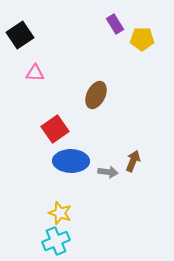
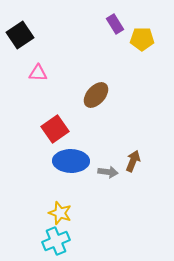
pink triangle: moved 3 px right
brown ellipse: rotated 16 degrees clockwise
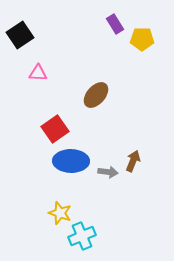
cyan cross: moved 26 px right, 5 px up
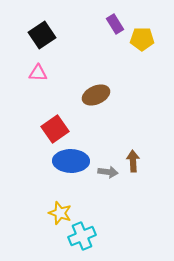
black square: moved 22 px right
brown ellipse: rotated 24 degrees clockwise
brown arrow: rotated 25 degrees counterclockwise
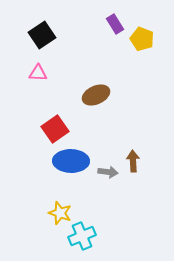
yellow pentagon: rotated 20 degrees clockwise
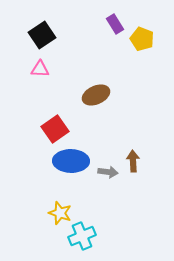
pink triangle: moved 2 px right, 4 px up
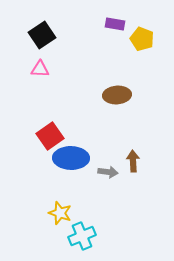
purple rectangle: rotated 48 degrees counterclockwise
brown ellipse: moved 21 px right; rotated 20 degrees clockwise
red square: moved 5 px left, 7 px down
blue ellipse: moved 3 px up
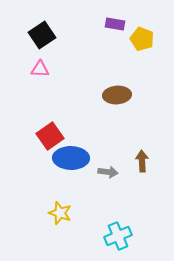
brown arrow: moved 9 px right
cyan cross: moved 36 px right
